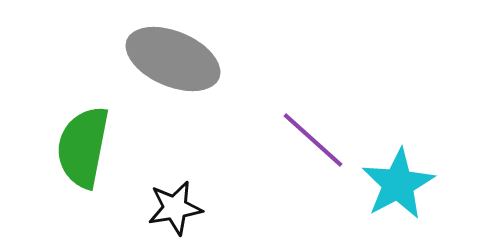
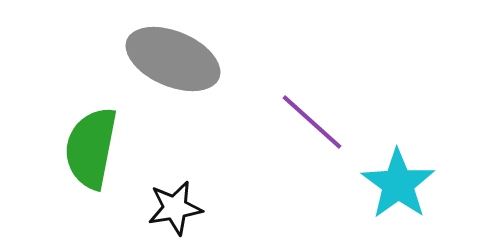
purple line: moved 1 px left, 18 px up
green semicircle: moved 8 px right, 1 px down
cyan star: rotated 8 degrees counterclockwise
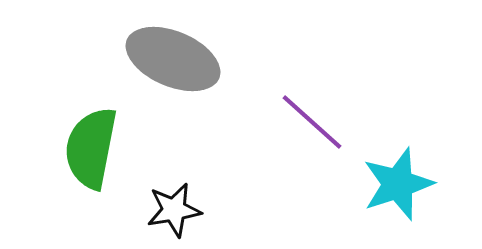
cyan star: rotated 18 degrees clockwise
black star: moved 1 px left, 2 px down
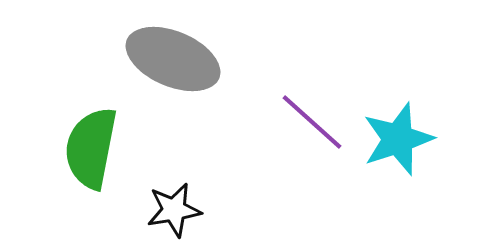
cyan star: moved 45 px up
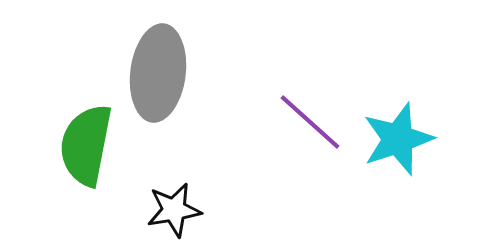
gray ellipse: moved 15 px left, 14 px down; rotated 74 degrees clockwise
purple line: moved 2 px left
green semicircle: moved 5 px left, 3 px up
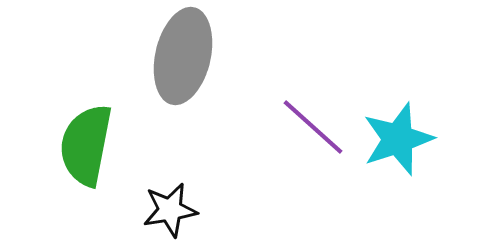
gray ellipse: moved 25 px right, 17 px up; rotated 6 degrees clockwise
purple line: moved 3 px right, 5 px down
black star: moved 4 px left
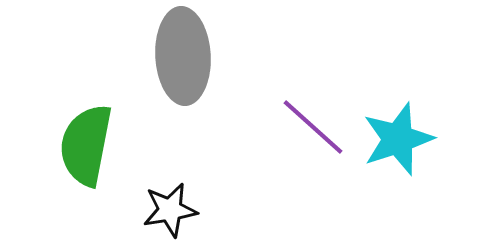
gray ellipse: rotated 16 degrees counterclockwise
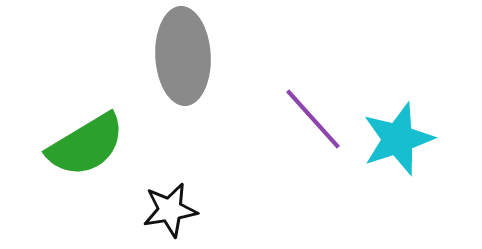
purple line: moved 8 px up; rotated 6 degrees clockwise
green semicircle: rotated 132 degrees counterclockwise
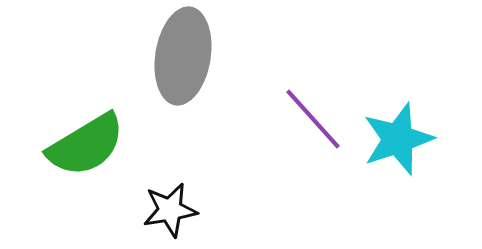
gray ellipse: rotated 12 degrees clockwise
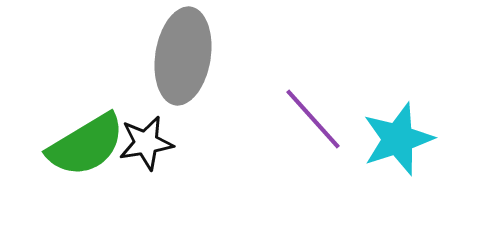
black star: moved 24 px left, 67 px up
